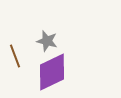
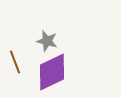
brown line: moved 6 px down
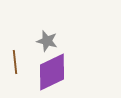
brown line: rotated 15 degrees clockwise
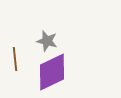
brown line: moved 3 px up
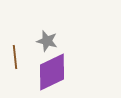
brown line: moved 2 px up
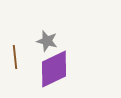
purple diamond: moved 2 px right, 3 px up
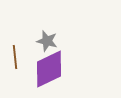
purple diamond: moved 5 px left
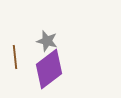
purple diamond: rotated 12 degrees counterclockwise
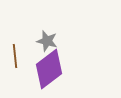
brown line: moved 1 px up
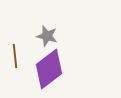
gray star: moved 5 px up
